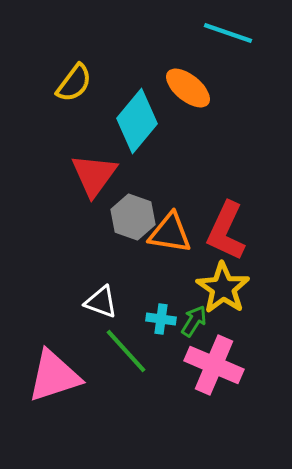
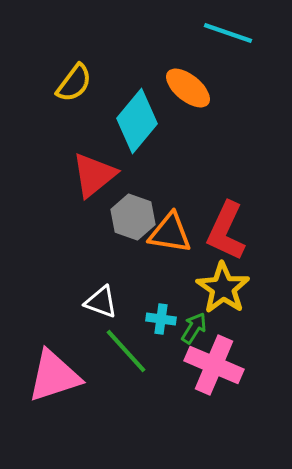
red triangle: rotated 15 degrees clockwise
green arrow: moved 7 px down
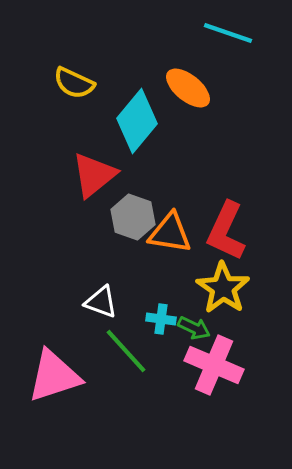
yellow semicircle: rotated 78 degrees clockwise
green arrow: rotated 84 degrees clockwise
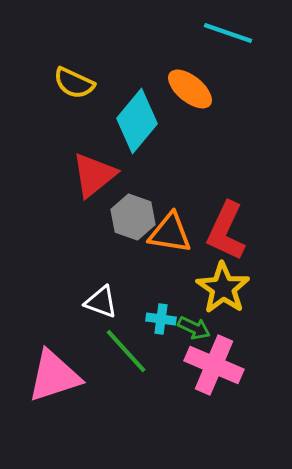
orange ellipse: moved 2 px right, 1 px down
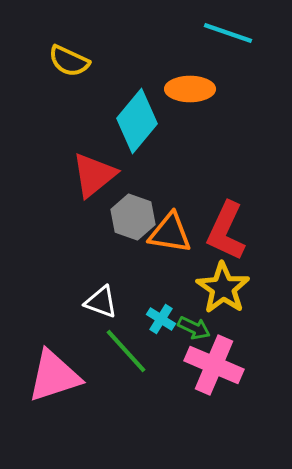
yellow semicircle: moved 5 px left, 22 px up
orange ellipse: rotated 39 degrees counterclockwise
cyan cross: rotated 24 degrees clockwise
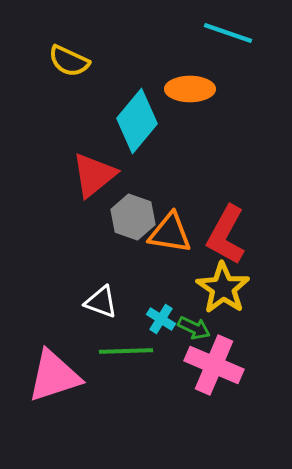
red L-shape: moved 4 px down; rotated 4 degrees clockwise
green line: rotated 50 degrees counterclockwise
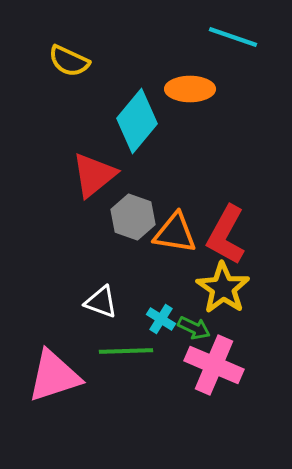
cyan line: moved 5 px right, 4 px down
orange triangle: moved 5 px right
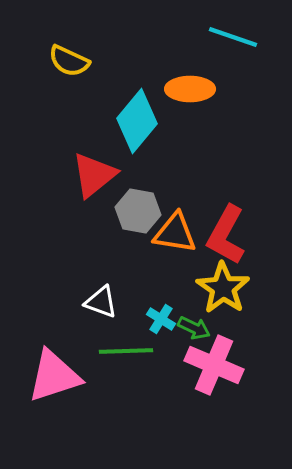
gray hexagon: moved 5 px right, 6 px up; rotated 9 degrees counterclockwise
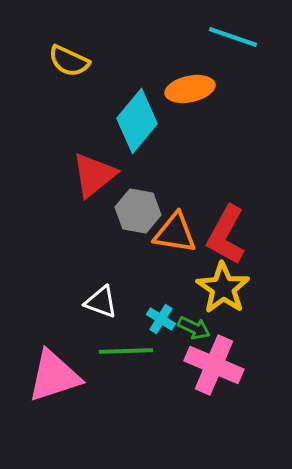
orange ellipse: rotated 12 degrees counterclockwise
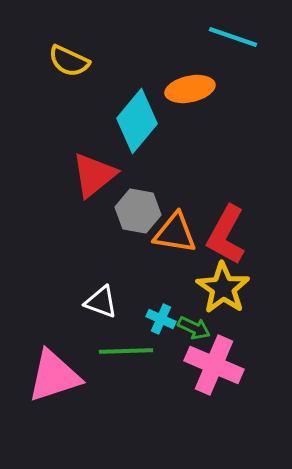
cyan cross: rotated 8 degrees counterclockwise
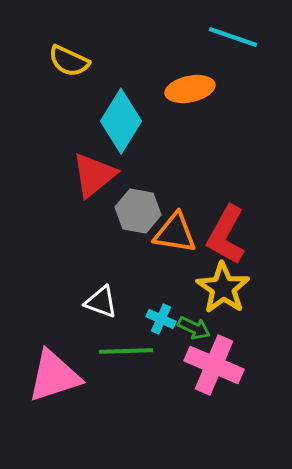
cyan diamond: moved 16 px left; rotated 8 degrees counterclockwise
